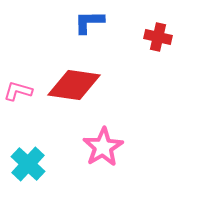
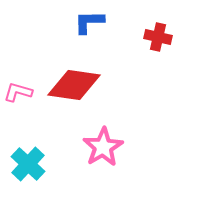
pink L-shape: moved 1 px down
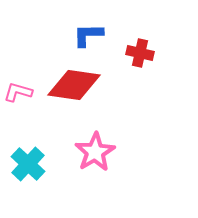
blue L-shape: moved 1 px left, 13 px down
red cross: moved 18 px left, 16 px down
pink star: moved 8 px left, 5 px down
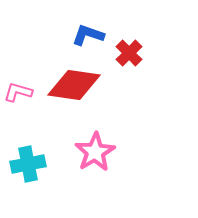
blue L-shape: rotated 20 degrees clockwise
red cross: moved 11 px left; rotated 32 degrees clockwise
cyan cross: rotated 36 degrees clockwise
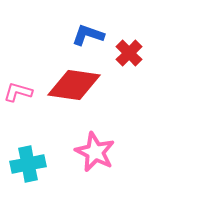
pink star: rotated 15 degrees counterclockwise
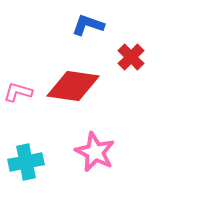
blue L-shape: moved 10 px up
red cross: moved 2 px right, 4 px down
red diamond: moved 1 px left, 1 px down
cyan cross: moved 2 px left, 2 px up
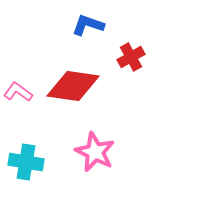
red cross: rotated 16 degrees clockwise
pink L-shape: rotated 20 degrees clockwise
cyan cross: rotated 20 degrees clockwise
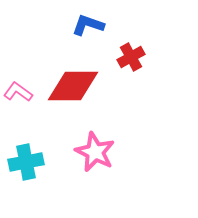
red diamond: rotated 8 degrees counterclockwise
cyan cross: rotated 20 degrees counterclockwise
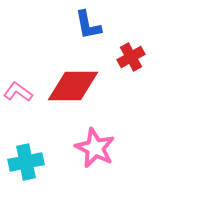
blue L-shape: rotated 120 degrees counterclockwise
pink star: moved 4 px up
